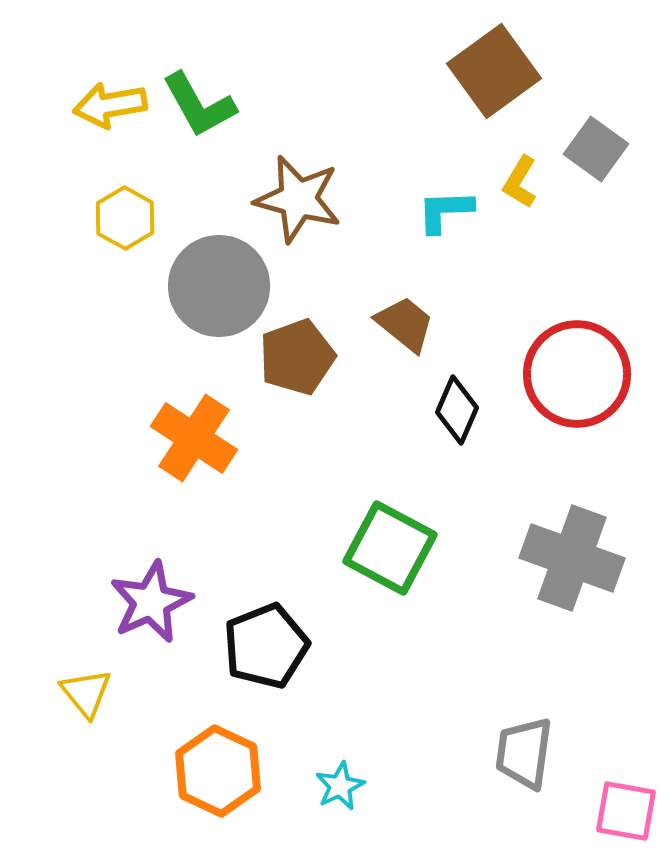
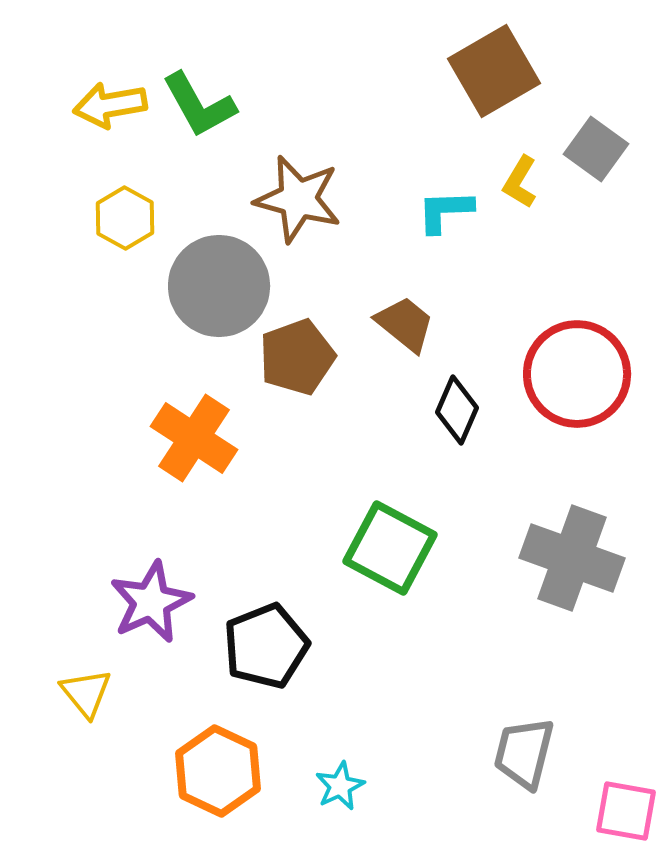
brown square: rotated 6 degrees clockwise
gray trapezoid: rotated 6 degrees clockwise
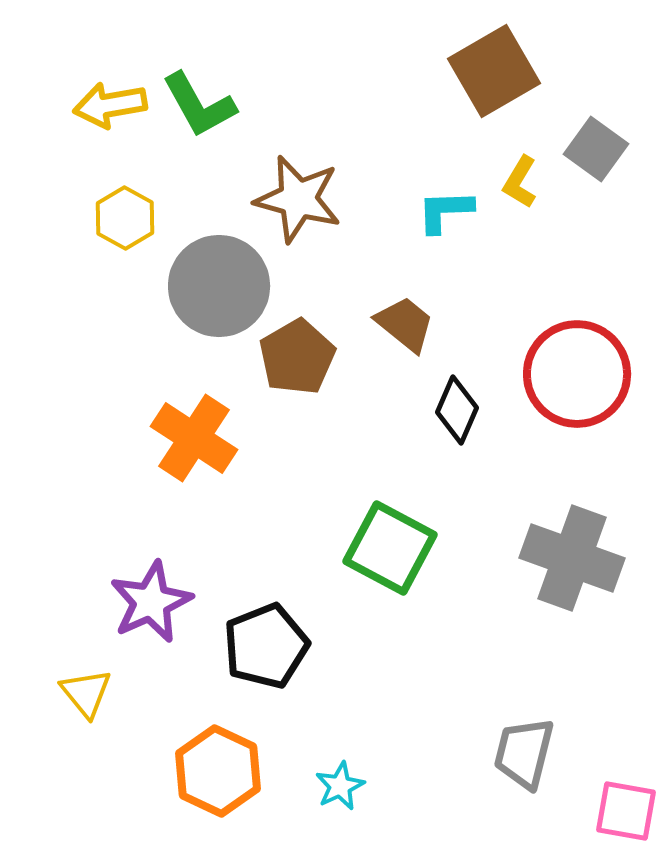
brown pentagon: rotated 10 degrees counterclockwise
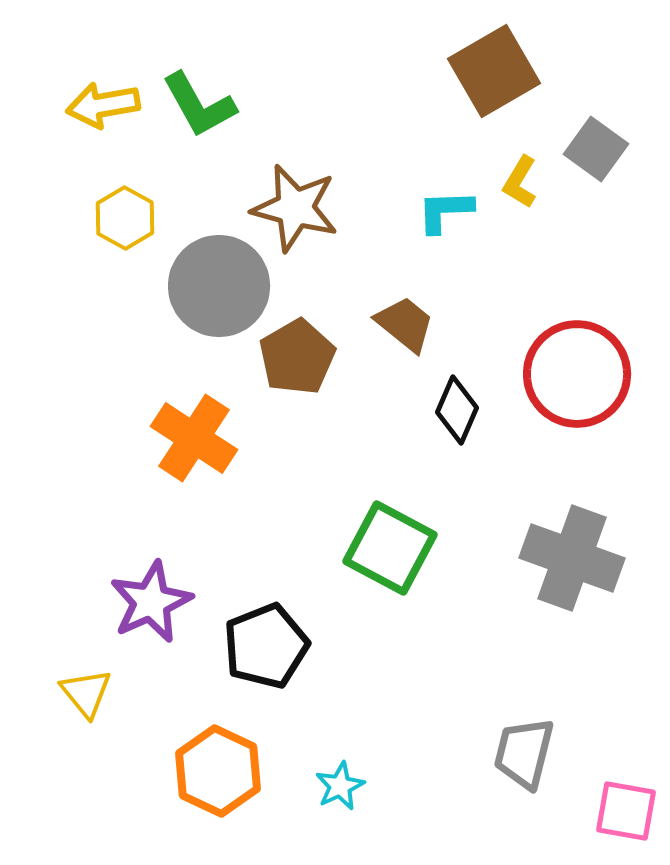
yellow arrow: moved 7 px left
brown star: moved 3 px left, 9 px down
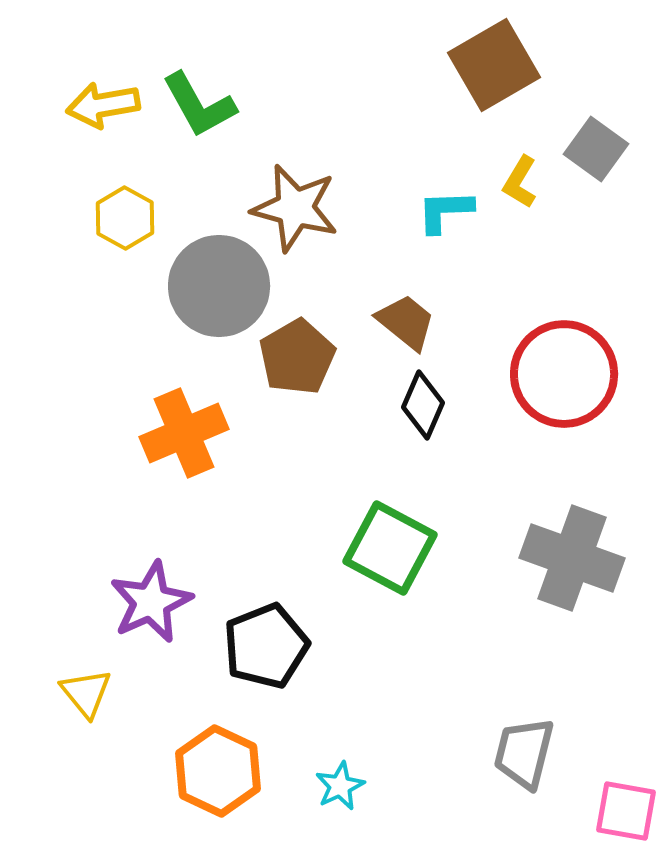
brown square: moved 6 px up
brown trapezoid: moved 1 px right, 2 px up
red circle: moved 13 px left
black diamond: moved 34 px left, 5 px up
orange cross: moved 10 px left, 5 px up; rotated 34 degrees clockwise
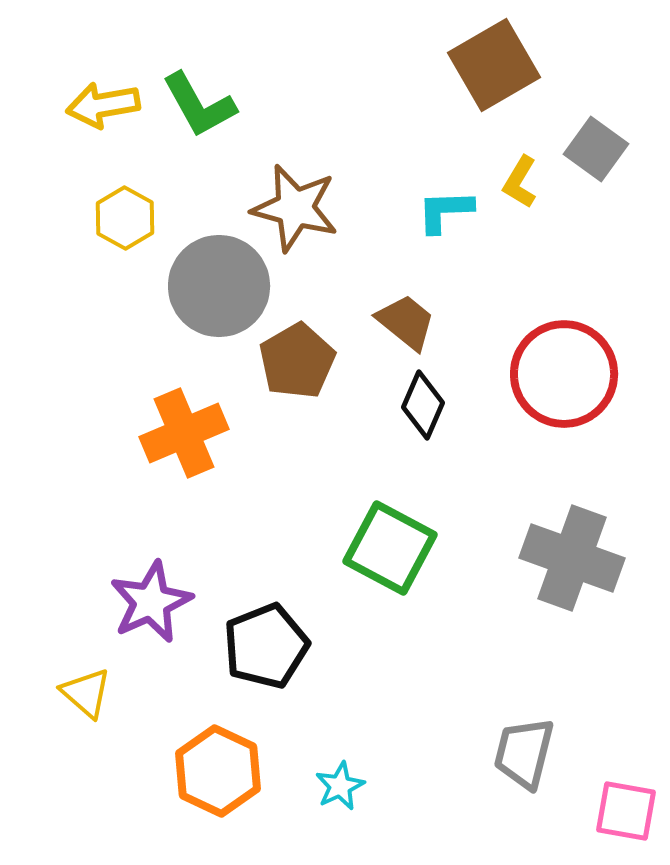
brown pentagon: moved 4 px down
yellow triangle: rotated 10 degrees counterclockwise
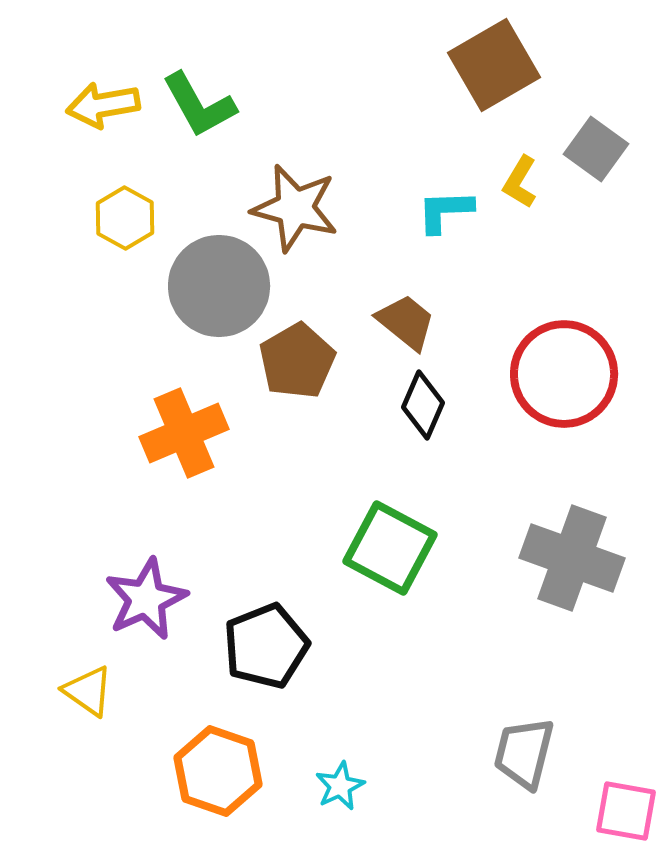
purple star: moved 5 px left, 3 px up
yellow triangle: moved 2 px right, 2 px up; rotated 6 degrees counterclockwise
orange hexagon: rotated 6 degrees counterclockwise
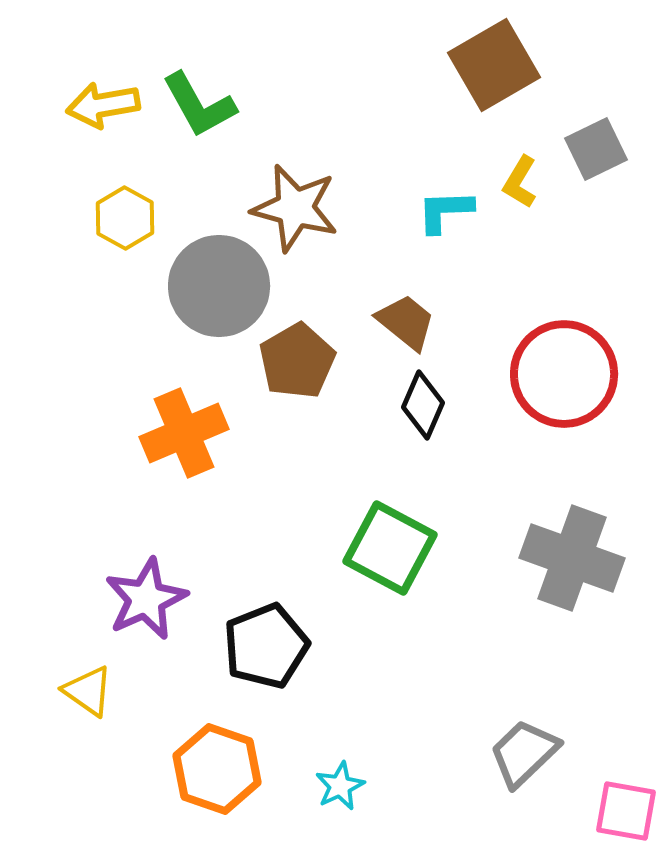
gray square: rotated 28 degrees clockwise
gray trapezoid: rotated 32 degrees clockwise
orange hexagon: moved 1 px left, 2 px up
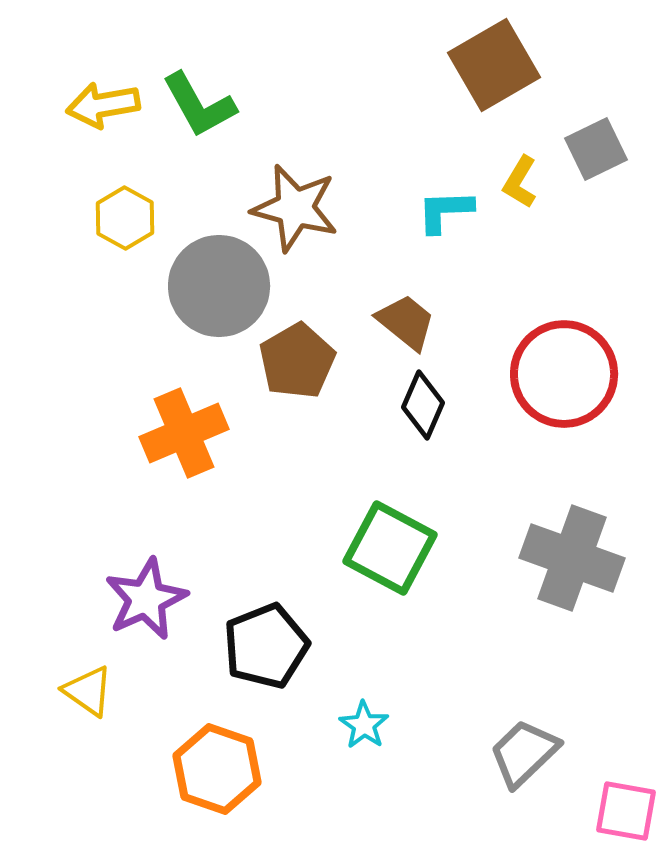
cyan star: moved 24 px right, 61 px up; rotated 12 degrees counterclockwise
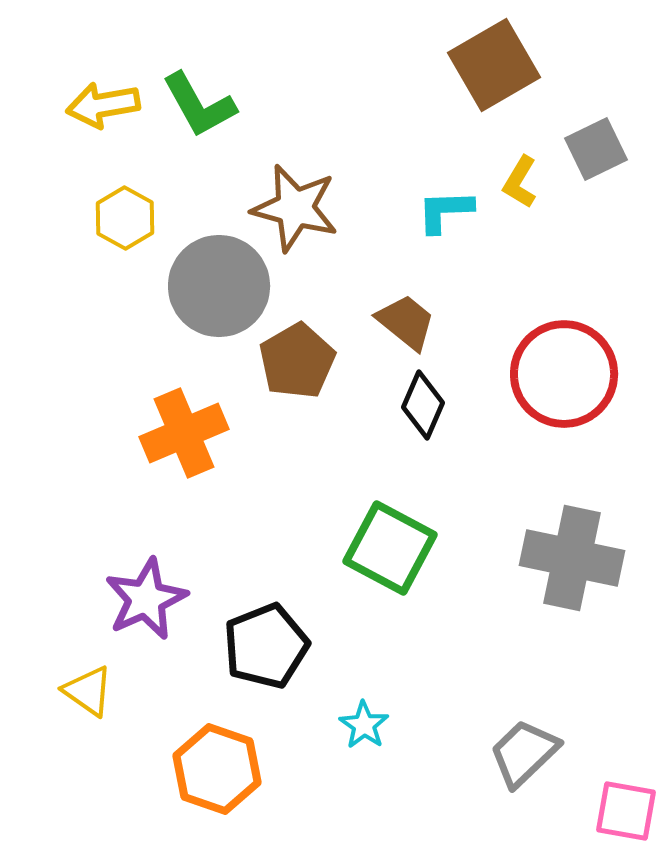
gray cross: rotated 8 degrees counterclockwise
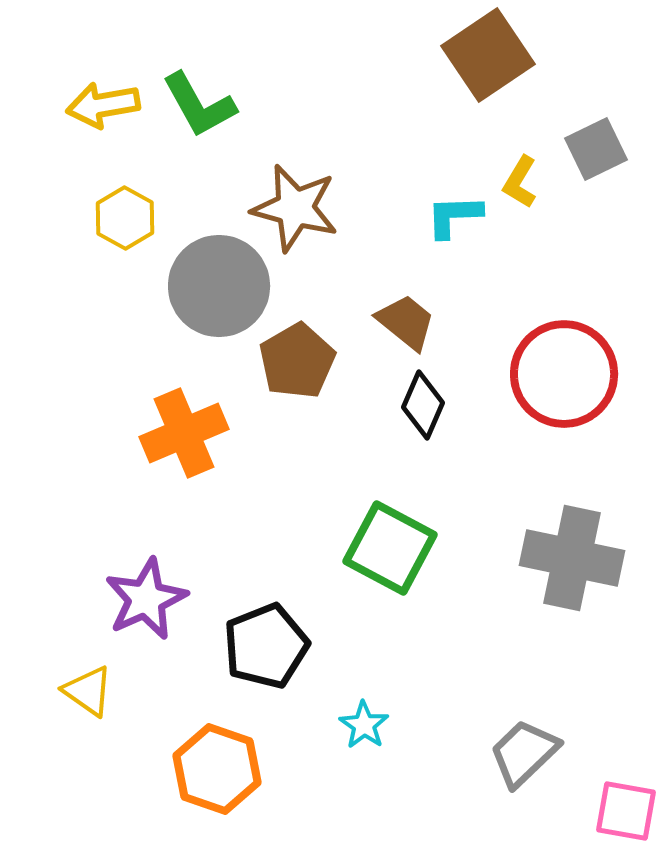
brown square: moved 6 px left, 10 px up; rotated 4 degrees counterclockwise
cyan L-shape: moved 9 px right, 5 px down
